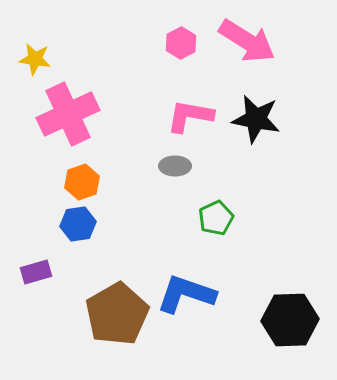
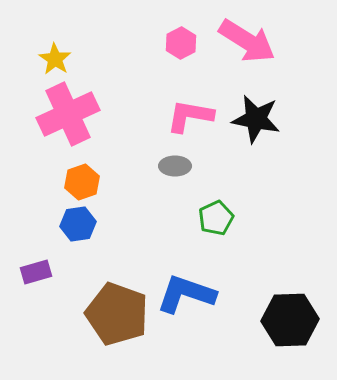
yellow star: moved 20 px right; rotated 24 degrees clockwise
brown pentagon: rotated 22 degrees counterclockwise
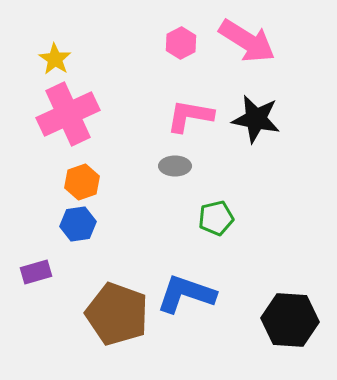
green pentagon: rotated 12 degrees clockwise
black hexagon: rotated 6 degrees clockwise
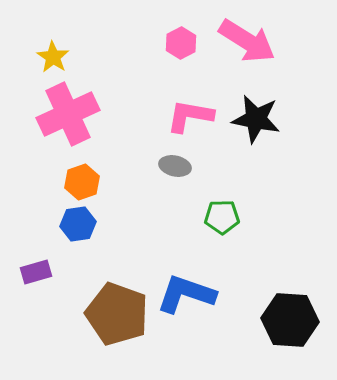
yellow star: moved 2 px left, 2 px up
gray ellipse: rotated 12 degrees clockwise
green pentagon: moved 6 px right, 1 px up; rotated 12 degrees clockwise
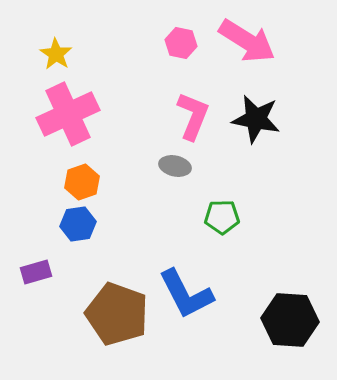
pink hexagon: rotated 20 degrees counterclockwise
yellow star: moved 3 px right, 3 px up
pink L-shape: moved 3 px right; rotated 102 degrees clockwise
blue L-shape: rotated 136 degrees counterclockwise
